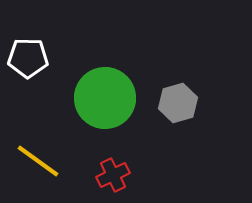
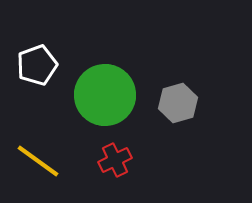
white pentagon: moved 9 px right, 7 px down; rotated 21 degrees counterclockwise
green circle: moved 3 px up
red cross: moved 2 px right, 15 px up
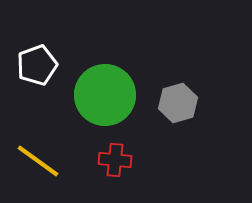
red cross: rotated 32 degrees clockwise
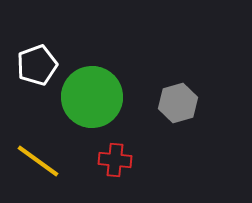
green circle: moved 13 px left, 2 px down
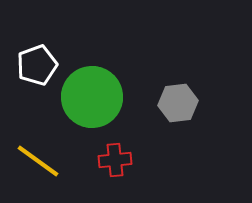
gray hexagon: rotated 9 degrees clockwise
red cross: rotated 12 degrees counterclockwise
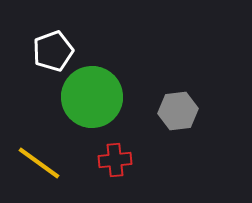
white pentagon: moved 16 px right, 14 px up
gray hexagon: moved 8 px down
yellow line: moved 1 px right, 2 px down
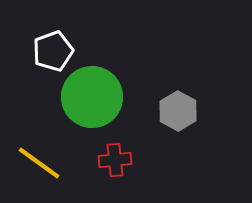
gray hexagon: rotated 24 degrees counterclockwise
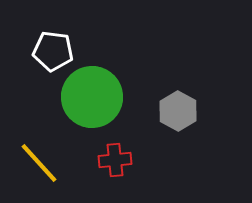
white pentagon: rotated 27 degrees clockwise
yellow line: rotated 12 degrees clockwise
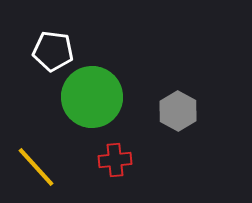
yellow line: moved 3 px left, 4 px down
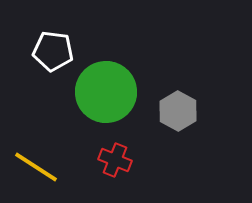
green circle: moved 14 px right, 5 px up
red cross: rotated 28 degrees clockwise
yellow line: rotated 15 degrees counterclockwise
